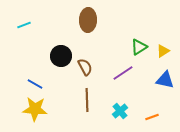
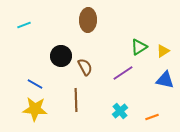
brown line: moved 11 px left
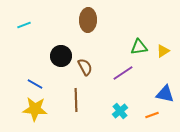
green triangle: rotated 24 degrees clockwise
blue triangle: moved 14 px down
orange line: moved 2 px up
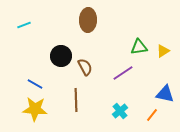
orange line: rotated 32 degrees counterclockwise
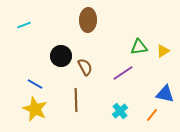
yellow star: rotated 20 degrees clockwise
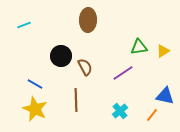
blue triangle: moved 2 px down
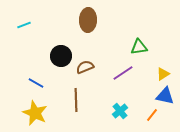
yellow triangle: moved 23 px down
brown semicircle: rotated 84 degrees counterclockwise
blue line: moved 1 px right, 1 px up
yellow star: moved 4 px down
